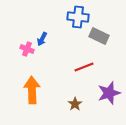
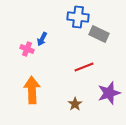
gray rectangle: moved 2 px up
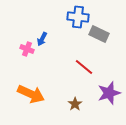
red line: rotated 60 degrees clockwise
orange arrow: moved 1 px left, 4 px down; rotated 116 degrees clockwise
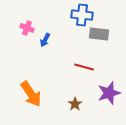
blue cross: moved 4 px right, 2 px up
gray rectangle: rotated 18 degrees counterclockwise
blue arrow: moved 3 px right, 1 px down
pink cross: moved 21 px up
red line: rotated 24 degrees counterclockwise
orange arrow: rotated 32 degrees clockwise
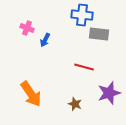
brown star: rotated 16 degrees counterclockwise
